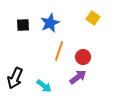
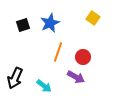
black square: rotated 16 degrees counterclockwise
orange line: moved 1 px left, 1 px down
purple arrow: moved 2 px left; rotated 66 degrees clockwise
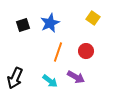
red circle: moved 3 px right, 6 px up
cyan arrow: moved 6 px right, 5 px up
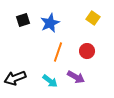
black square: moved 5 px up
red circle: moved 1 px right
black arrow: rotated 45 degrees clockwise
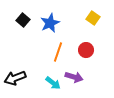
black square: rotated 32 degrees counterclockwise
red circle: moved 1 px left, 1 px up
purple arrow: moved 2 px left; rotated 12 degrees counterclockwise
cyan arrow: moved 3 px right, 2 px down
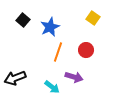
blue star: moved 4 px down
cyan arrow: moved 1 px left, 4 px down
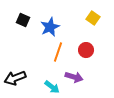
black square: rotated 16 degrees counterclockwise
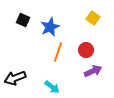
purple arrow: moved 19 px right, 6 px up; rotated 42 degrees counterclockwise
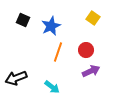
blue star: moved 1 px right, 1 px up
purple arrow: moved 2 px left
black arrow: moved 1 px right
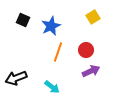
yellow square: moved 1 px up; rotated 24 degrees clockwise
